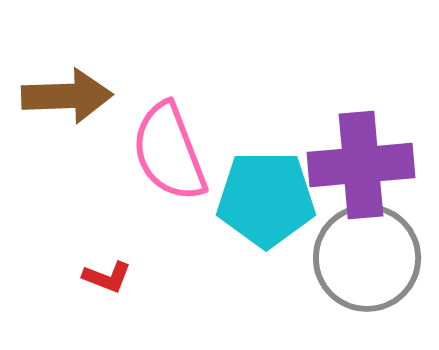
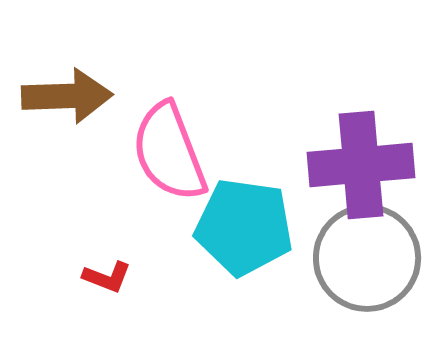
cyan pentagon: moved 22 px left, 28 px down; rotated 8 degrees clockwise
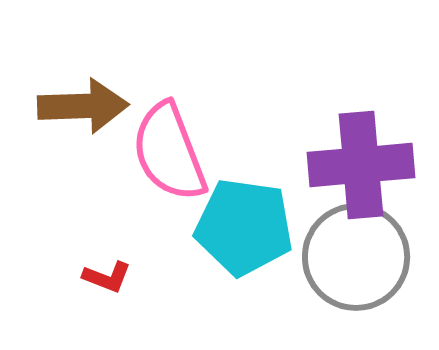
brown arrow: moved 16 px right, 10 px down
gray circle: moved 11 px left, 1 px up
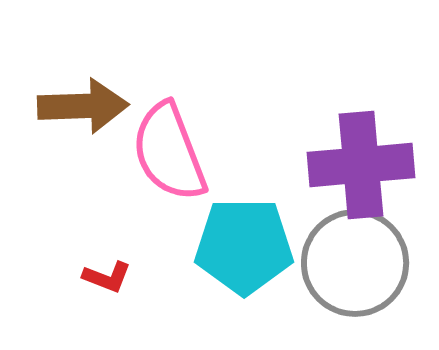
cyan pentagon: moved 19 px down; rotated 8 degrees counterclockwise
gray circle: moved 1 px left, 6 px down
